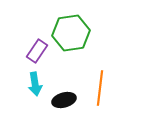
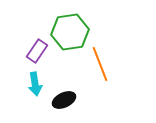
green hexagon: moved 1 px left, 1 px up
orange line: moved 24 px up; rotated 28 degrees counterclockwise
black ellipse: rotated 10 degrees counterclockwise
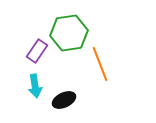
green hexagon: moved 1 px left, 1 px down
cyan arrow: moved 2 px down
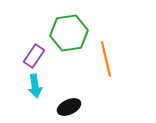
purple rectangle: moved 3 px left, 5 px down
orange line: moved 6 px right, 5 px up; rotated 8 degrees clockwise
black ellipse: moved 5 px right, 7 px down
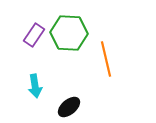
green hexagon: rotated 12 degrees clockwise
purple rectangle: moved 21 px up
black ellipse: rotated 15 degrees counterclockwise
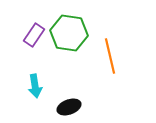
green hexagon: rotated 6 degrees clockwise
orange line: moved 4 px right, 3 px up
black ellipse: rotated 20 degrees clockwise
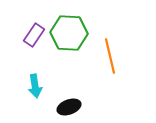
green hexagon: rotated 6 degrees counterclockwise
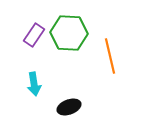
cyan arrow: moved 1 px left, 2 px up
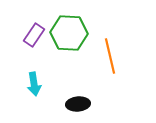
black ellipse: moved 9 px right, 3 px up; rotated 15 degrees clockwise
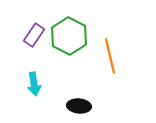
green hexagon: moved 3 px down; rotated 24 degrees clockwise
black ellipse: moved 1 px right, 2 px down; rotated 10 degrees clockwise
